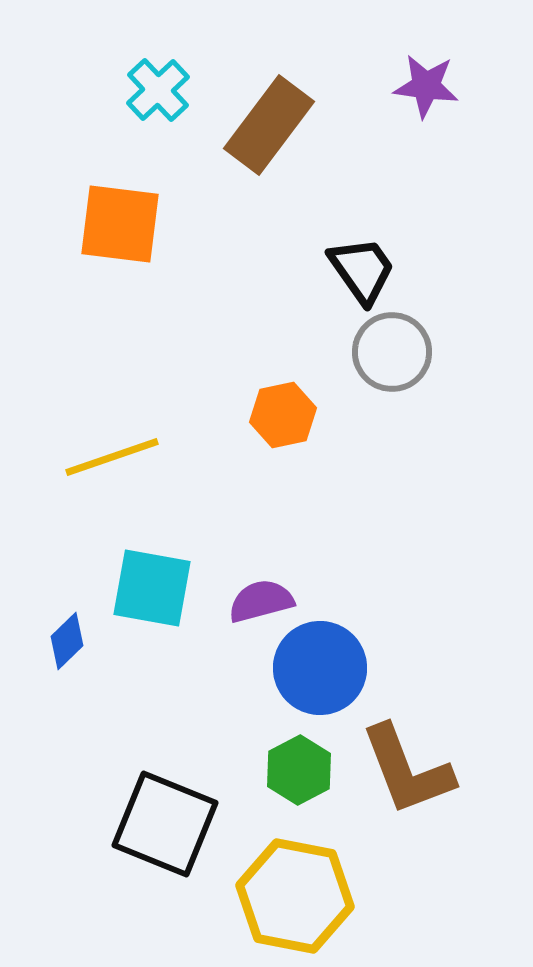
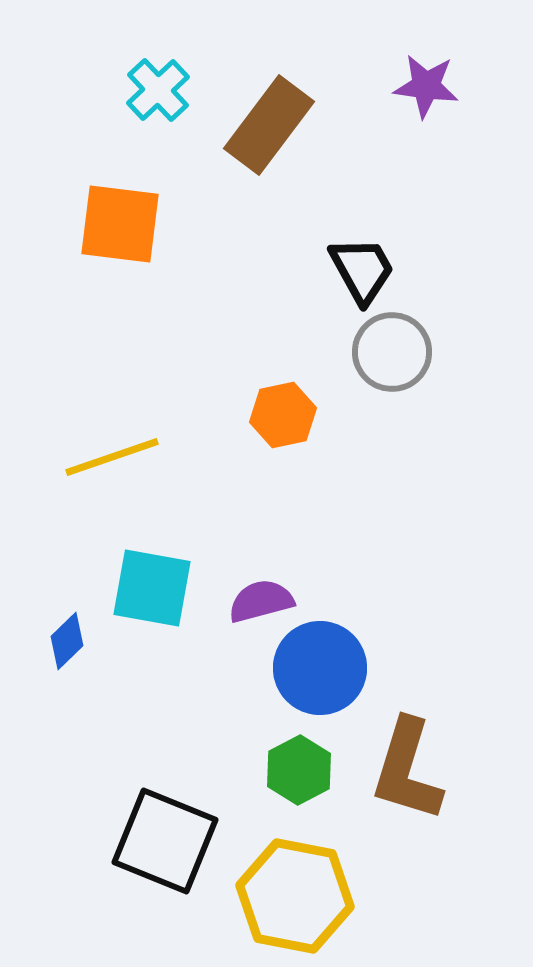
black trapezoid: rotated 6 degrees clockwise
brown L-shape: rotated 38 degrees clockwise
black square: moved 17 px down
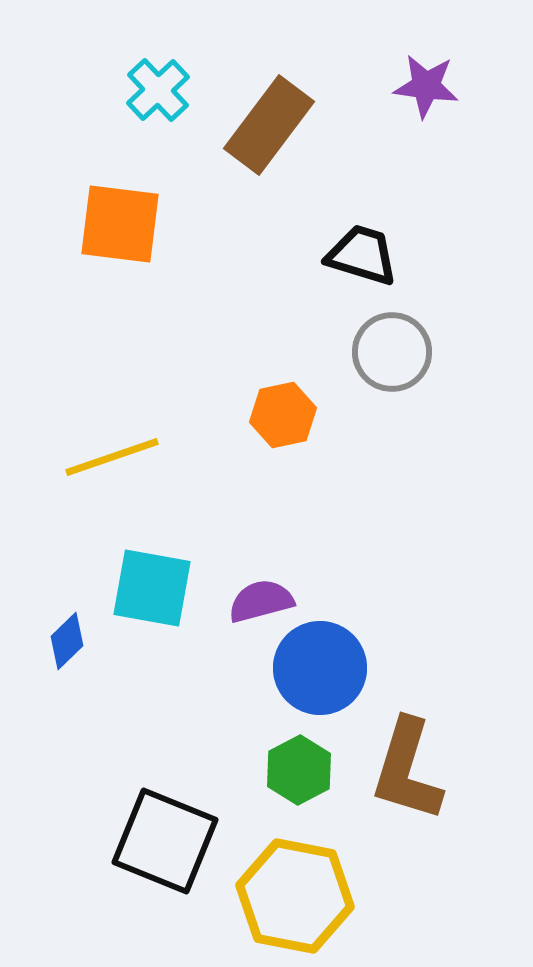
black trapezoid: moved 15 px up; rotated 44 degrees counterclockwise
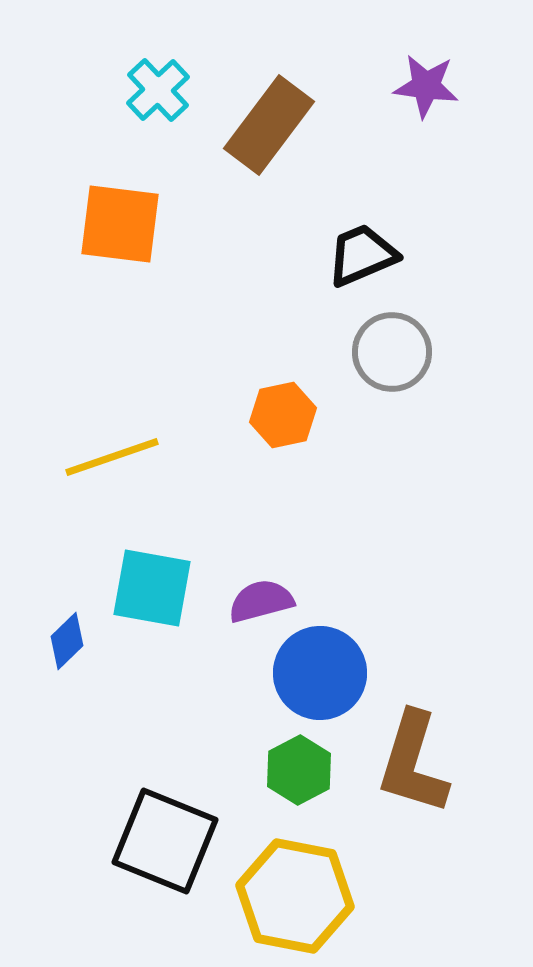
black trapezoid: rotated 40 degrees counterclockwise
blue circle: moved 5 px down
brown L-shape: moved 6 px right, 7 px up
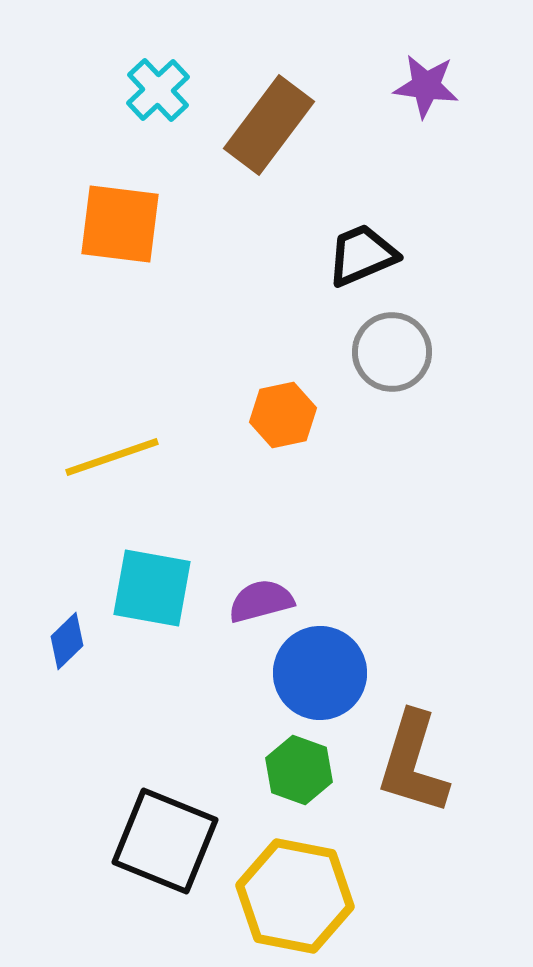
green hexagon: rotated 12 degrees counterclockwise
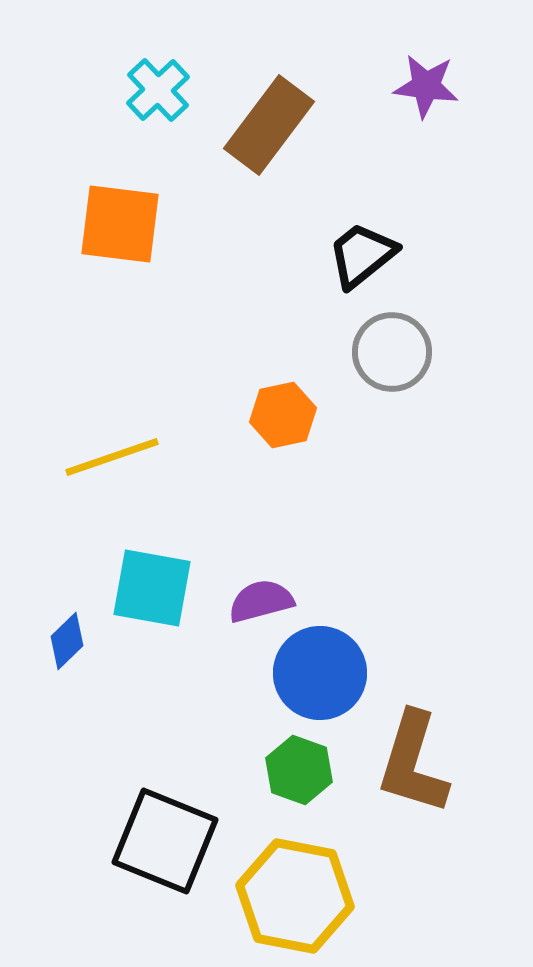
black trapezoid: rotated 16 degrees counterclockwise
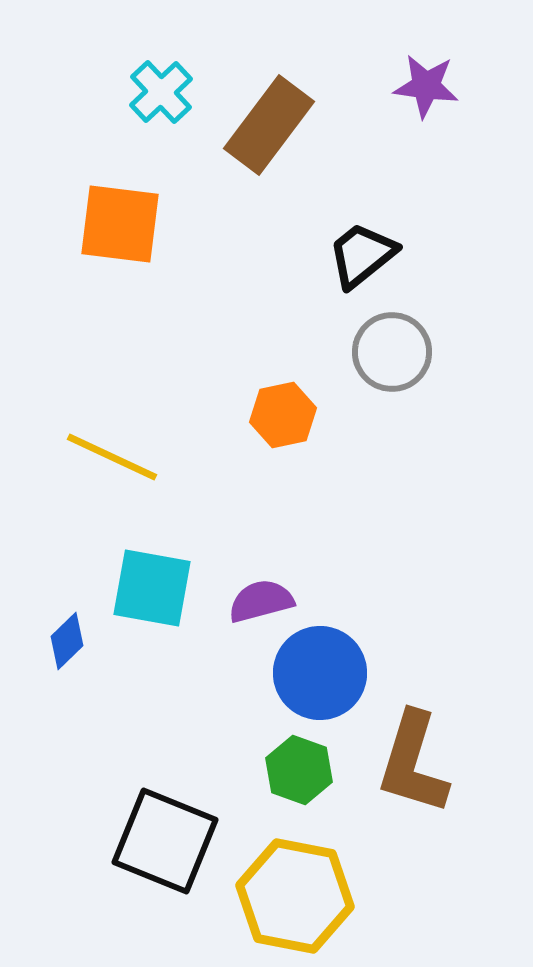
cyan cross: moved 3 px right, 2 px down
yellow line: rotated 44 degrees clockwise
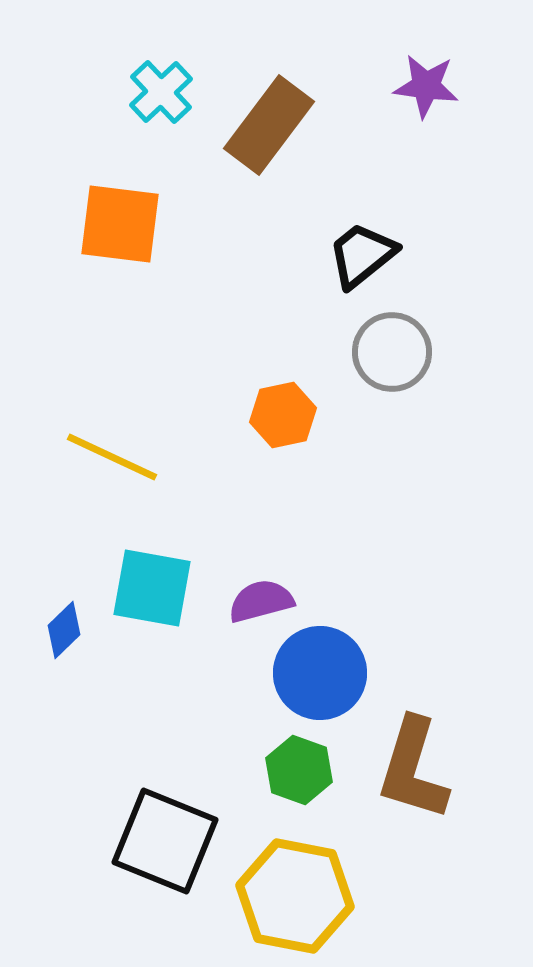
blue diamond: moved 3 px left, 11 px up
brown L-shape: moved 6 px down
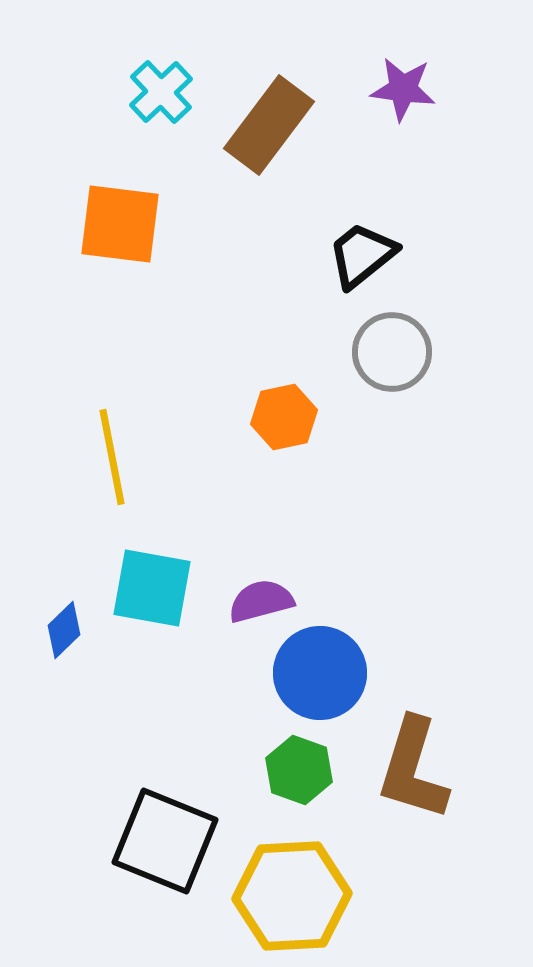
purple star: moved 23 px left, 3 px down
orange hexagon: moved 1 px right, 2 px down
yellow line: rotated 54 degrees clockwise
yellow hexagon: moved 3 px left; rotated 14 degrees counterclockwise
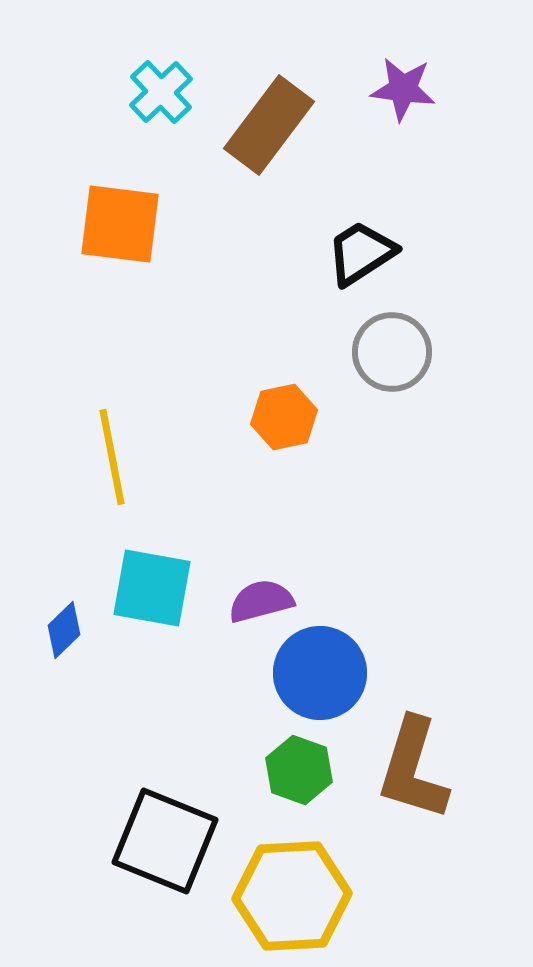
black trapezoid: moved 1 px left, 2 px up; rotated 6 degrees clockwise
